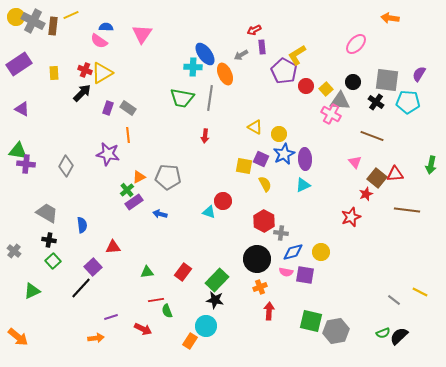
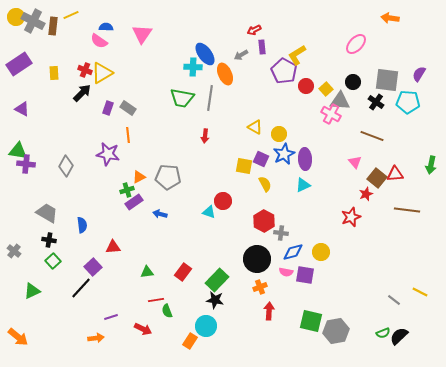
green cross at (127, 190): rotated 24 degrees clockwise
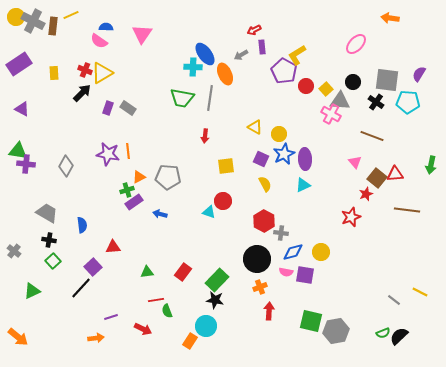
orange line at (128, 135): moved 16 px down
yellow square at (244, 166): moved 18 px left; rotated 18 degrees counterclockwise
